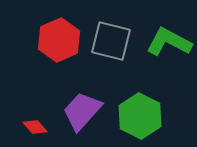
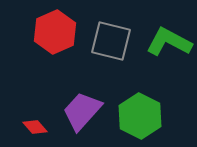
red hexagon: moved 4 px left, 8 px up
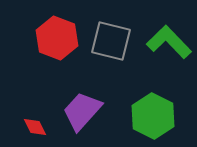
red hexagon: moved 2 px right, 6 px down; rotated 15 degrees counterclockwise
green L-shape: rotated 18 degrees clockwise
green hexagon: moved 13 px right
red diamond: rotated 15 degrees clockwise
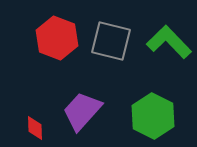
red diamond: moved 1 px down; rotated 25 degrees clockwise
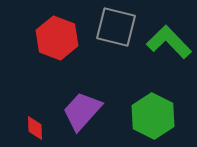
gray square: moved 5 px right, 14 px up
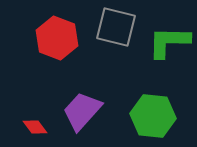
green L-shape: rotated 45 degrees counterclockwise
green hexagon: rotated 21 degrees counterclockwise
red diamond: moved 1 px up; rotated 35 degrees counterclockwise
